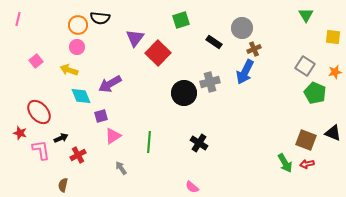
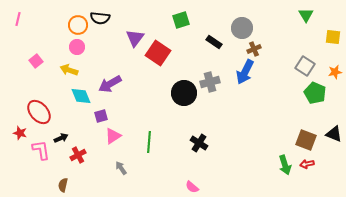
red square: rotated 10 degrees counterclockwise
black triangle: moved 1 px right, 1 px down
green arrow: moved 2 px down; rotated 12 degrees clockwise
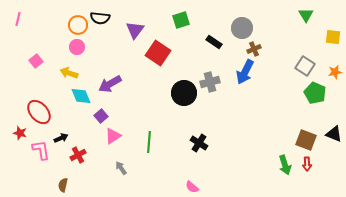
purple triangle: moved 8 px up
yellow arrow: moved 3 px down
purple square: rotated 24 degrees counterclockwise
red arrow: rotated 80 degrees counterclockwise
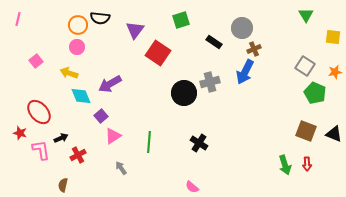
brown square: moved 9 px up
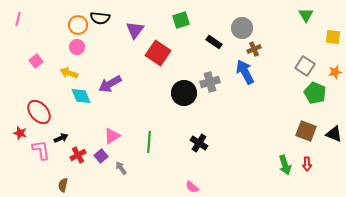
blue arrow: rotated 125 degrees clockwise
purple square: moved 40 px down
pink triangle: moved 1 px left
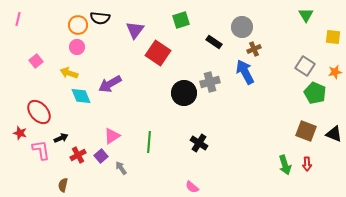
gray circle: moved 1 px up
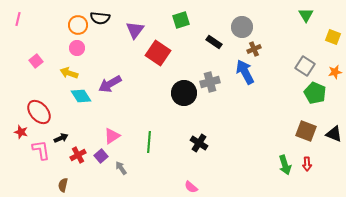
yellow square: rotated 14 degrees clockwise
pink circle: moved 1 px down
cyan diamond: rotated 10 degrees counterclockwise
red star: moved 1 px right, 1 px up
pink semicircle: moved 1 px left
